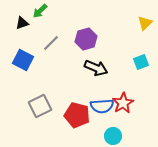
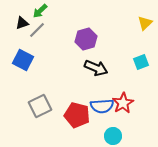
gray line: moved 14 px left, 13 px up
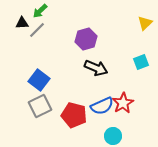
black triangle: rotated 16 degrees clockwise
blue square: moved 16 px right, 20 px down; rotated 10 degrees clockwise
blue semicircle: rotated 20 degrees counterclockwise
red pentagon: moved 3 px left
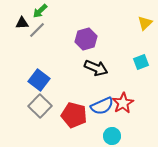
gray square: rotated 20 degrees counterclockwise
cyan circle: moved 1 px left
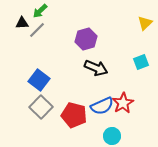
gray square: moved 1 px right, 1 px down
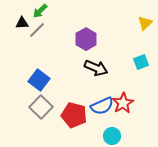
purple hexagon: rotated 15 degrees counterclockwise
